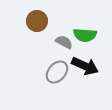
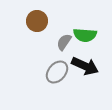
gray semicircle: rotated 84 degrees counterclockwise
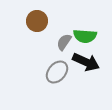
green semicircle: moved 1 px down
black arrow: moved 1 px right, 4 px up
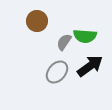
black arrow: moved 4 px right, 4 px down; rotated 60 degrees counterclockwise
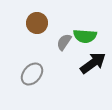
brown circle: moved 2 px down
black arrow: moved 3 px right, 3 px up
gray ellipse: moved 25 px left, 2 px down
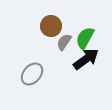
brown circle: moved 14 px right, 3 px down
green semicircle: moved 2 px down; rotated 115 degrees clockwise
black arrow: moved 7 px left, 4 px up
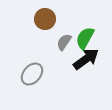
brown circle: moved 6 px left, 7 px up
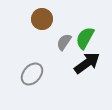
brown circle: moved 3 px left
black arrow: moved 1 px right, 4 px down
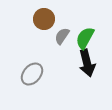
brown circle: moved 2 px right
gray semicircle: moved 2 px left, 6 px up
black arrow: rotated 112 degrees clockwise
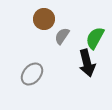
green semicircle: moved 10 px right
